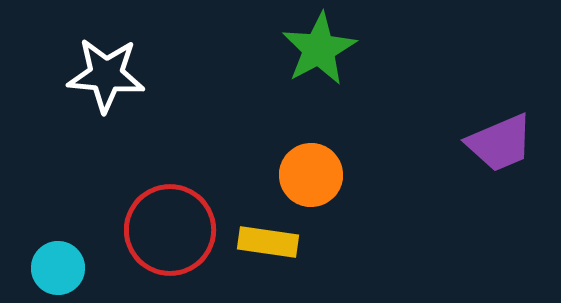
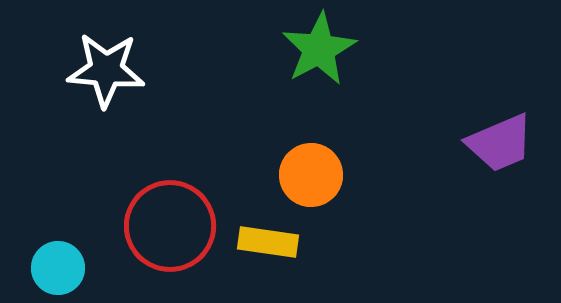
white star: moved 5 px up
red circle: moved 4 px up
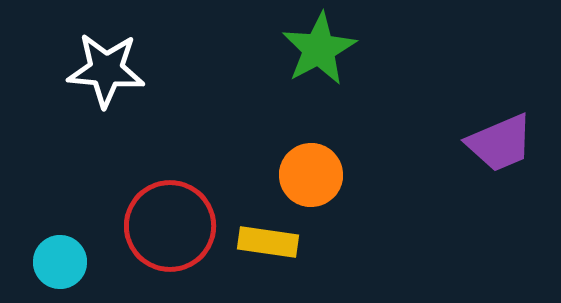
cyan circle: moved 2 px right, 6 px up
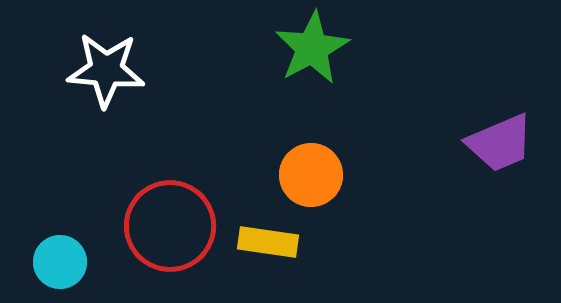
green star: moved 7 px left, 1 px up
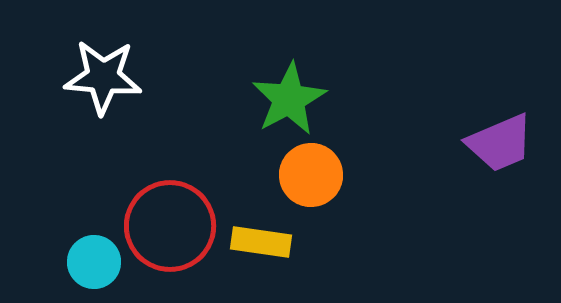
green star: moved 23 px left, 51 px down
white star: moved 3 px left, 7 px down
yellow rectangle: moved 7 px left
cyan circle: moved 34 px right
